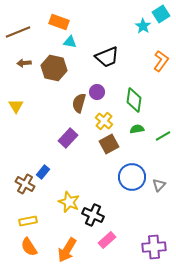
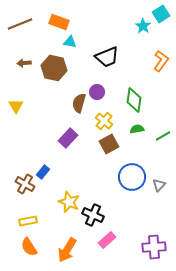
brown line: moved 2 px right, 8 px up
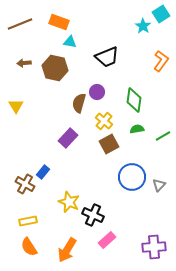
brown hexagon: moved 1 px right
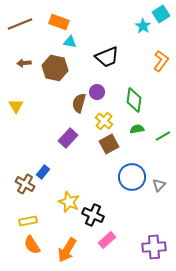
orange semicircle: moved 3 px right, 2 px up
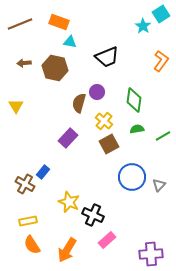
purple cross: moved 3 px left, 7 px down
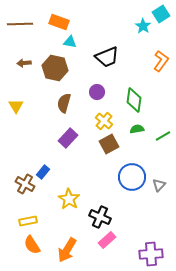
brown line: rotated 20 degrees clockwise
brown semicircle: moved 15 px left
yellow star: moved 3 px up; rotated 10 degrees clockwise
black cross: moved 7 px right, 2 px down
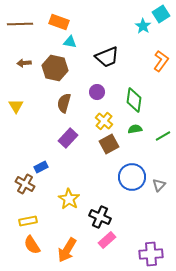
green semicircle: moved 2 px left
blue rectangle: moved 2 px left, 5 px up; rotated 24 degrees clockwise
